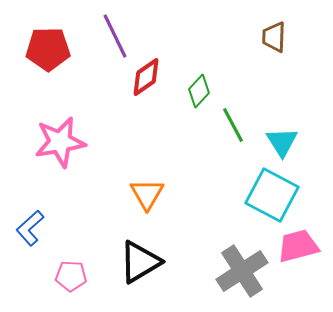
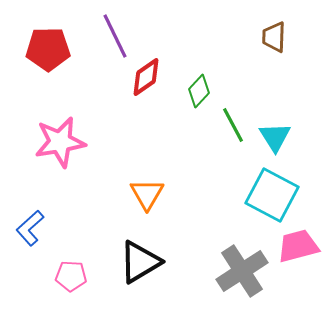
cyan triangle: moved 7 px left, 5 px up
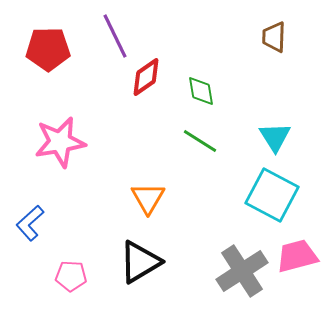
green diamond: moved 2 px right; rotated 52 degrees counterclockwise
green line: moved 33 px left, 16 px down; rotated 30 degrees counterclockwise
orange triangle: moved 1 px right, 4 px down
blue L-shape: moved 5 px up
pink trapezoid: moved 1 px left, 10 px down
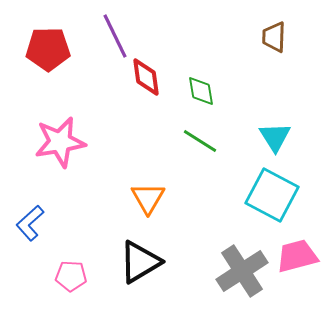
red diamond: rotated 63 degrees counterclockwise
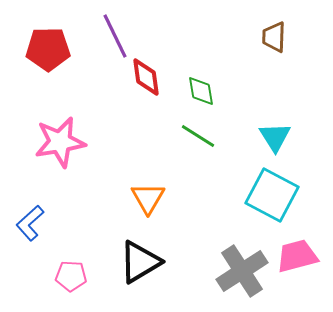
green line: moved 2 px left, 5 px up
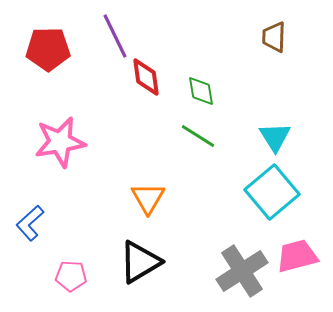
cyan square: moved 3 px up; rotated 22 degrees clockwise
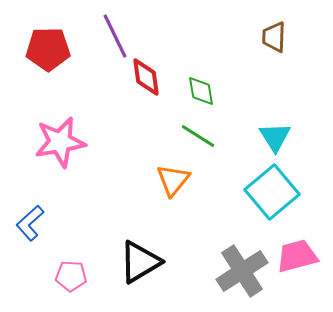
orange triangle: moved 25 px right, 18 px up; rotated 9 degrees clockwise
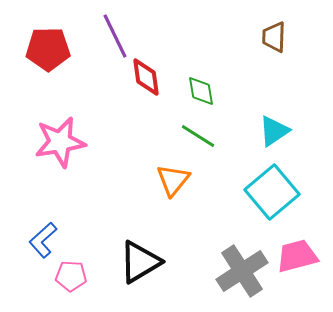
cyan triangle: moved 1 px left, 6 px up; rotated 28 degrees clockwise
blue L-shape: moved 13 px right, 17 px down
